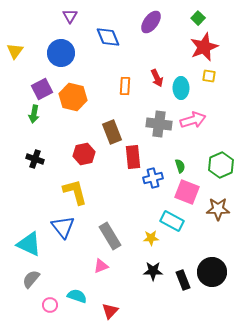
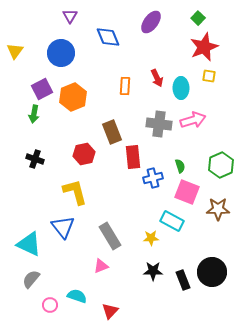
orange hexagon: rotated 24 degrees clockwise
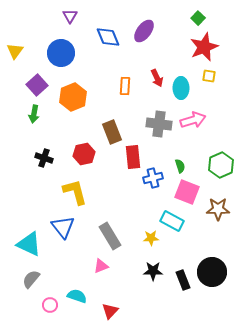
purple ellipse: moved 7 px left, 9 px down
purple square: moved 5 px left, 4 px up; rotated 15 degrees counterclockwise
black cross: moved 9 px right, 1 px up
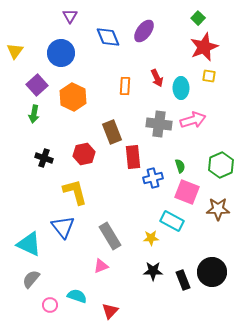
orange hexagon: rotated 12 degrees counterclockwise
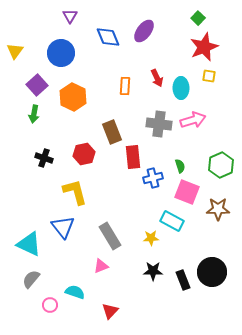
cyan semicircle: moved 2 px left, 4 px up
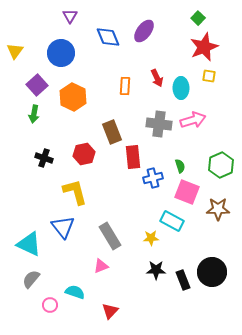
black star: moved 3 px right, 1 px up
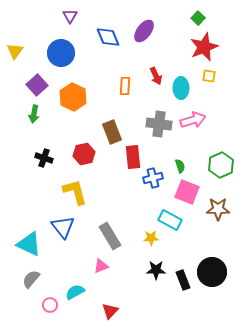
red arrow: moved 1 px left, 2 px up
cyan rectangle: moved 2 px left, 1 px up
cyan semicircle: rotated 48 degrees counterclockwise
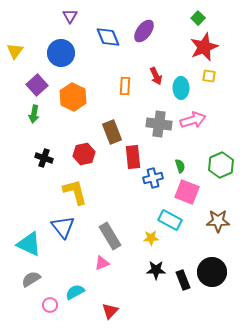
brown star: moved 12 px down
pink triangle: moved 1 px right, 3 px up
gray semicircle: rotated 18 degrees clockwise
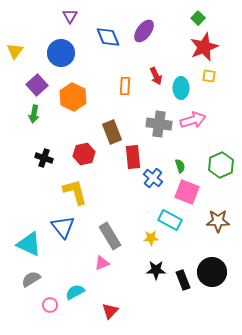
blue cross: rotated 36 degrees counterclockwise
